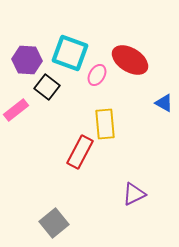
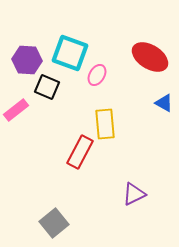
red ellipse: moved 20 px right, 3 px up
black square: rotated 15 degrees counterclockwise
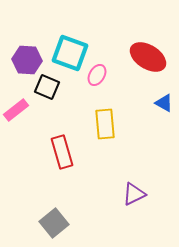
red ellipse: moved 2 px left
red rectangle: moved 18 px left; rotated 44 degrees counterclockwise
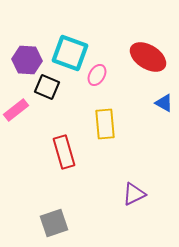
red rectangle: moved 2 px right
gray square: rotated 20 degrees clockwise
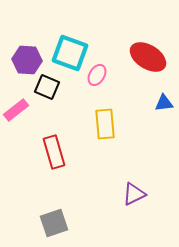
blue triangle: rotated 36 degrees counterclockwise
red rectangle: moved 10 px left
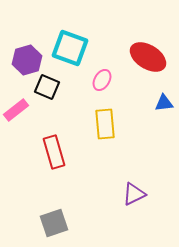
cyan square: moved 5 px up
purple hexagon: rotated 20 degrees counterclockwise
pink ellipse: moved 5 px right, 5 px down
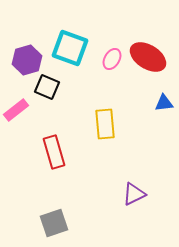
pink ellipse: moved 10 px right, 21 px up
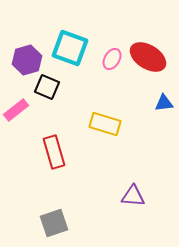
yellow rectangle: rotated 68 degrees counterclockwise
purple triangle: moved 1 px left, 2 px down; rotated 30 degrees clockwise
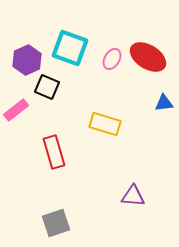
purple hexagon: rotated 8 degrees counterclockwise
gray square: moved 2 px right
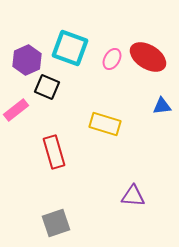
blue triangle: moved 2 px left, 3 px down
